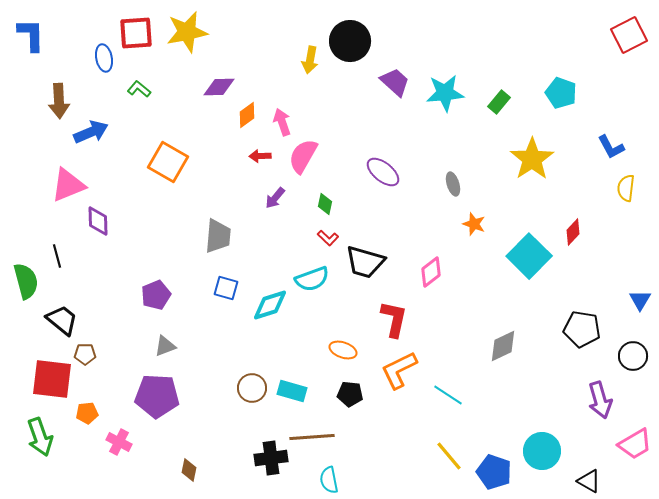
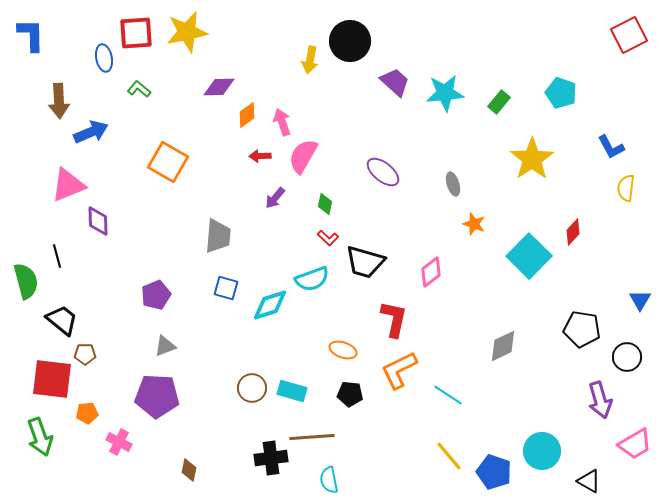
black circle at (633, 356): moved 6 px left, 1 px down
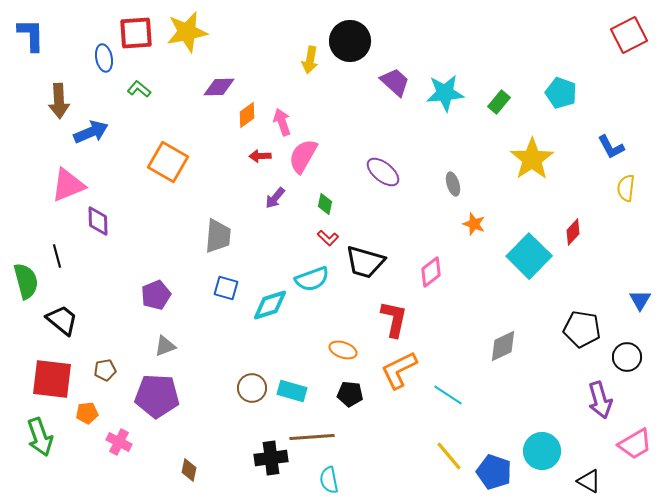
brown pentagon at (85, 354): moved 20 px right, 16 px down; rotated 10 degrees counterclockwise
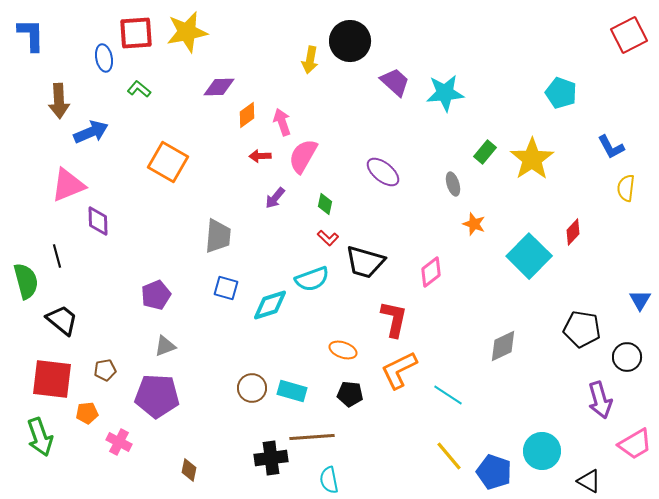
green rectangle at (499, 102): moved 14 px left, 50 px down
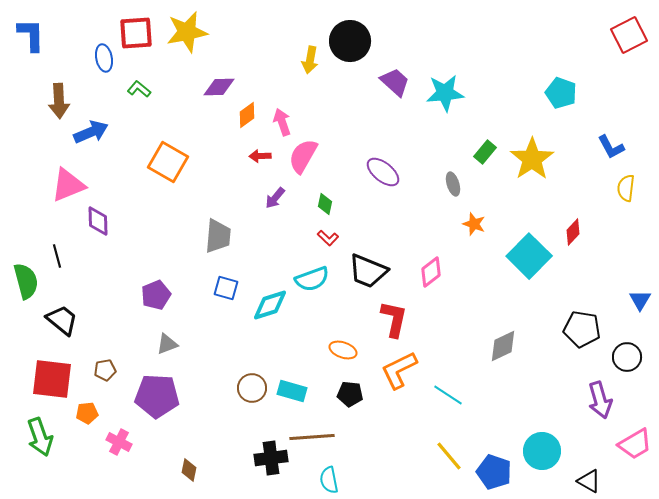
black trapezoid at (365, 262): moved 3 px right, 9 px down; rotated 6 degrees clockwise
gray triangle at (165, 346): moved 2 px right, 2 px up
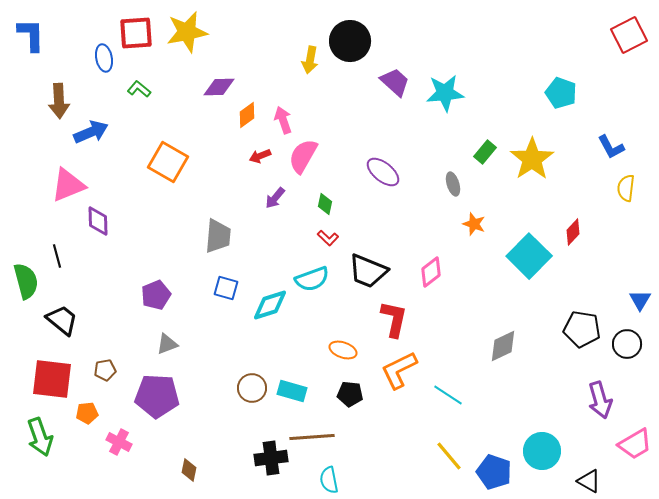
pink arrow at (282, 122): moved 1 px right, 2 px up
red arrow at (260, 156): rotated 20 degrees counterclockwise
black circle at (627, 357): moved 13 px up
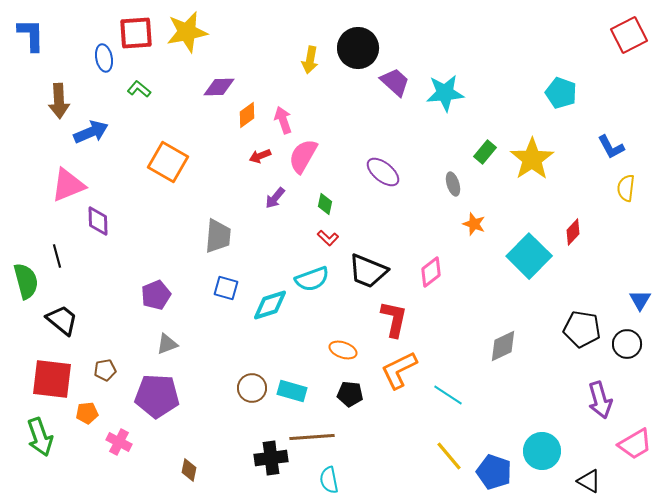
black circle at (350, 41): moved 8 px right, 7 px down
